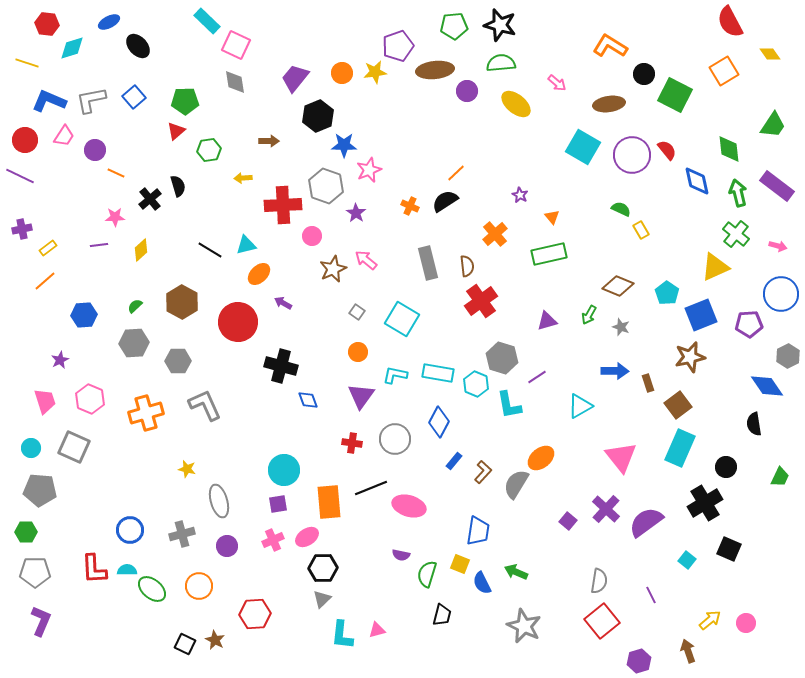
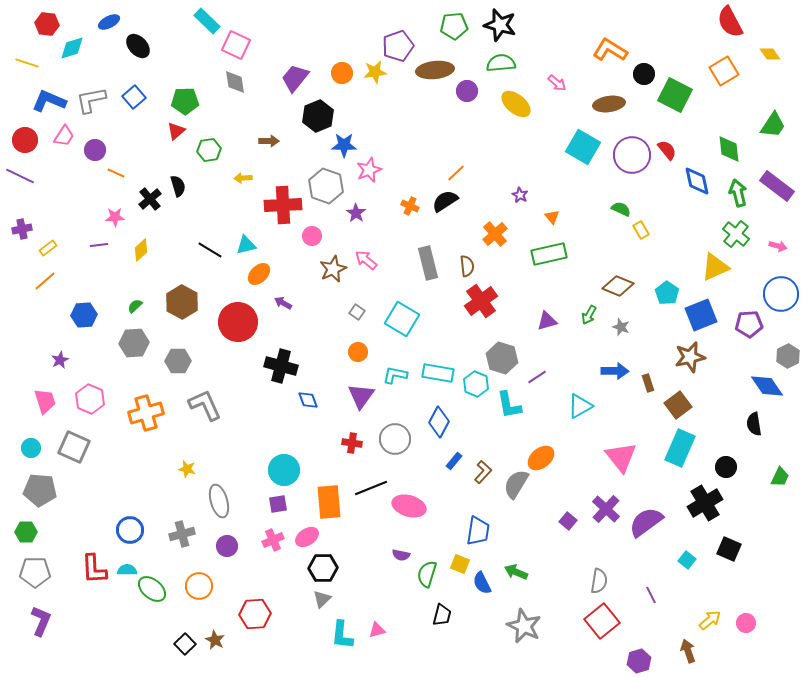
orange L-shape at (610, 46): moved 4 px down
black square at (185, 644): rotated 20 degrees clockwise
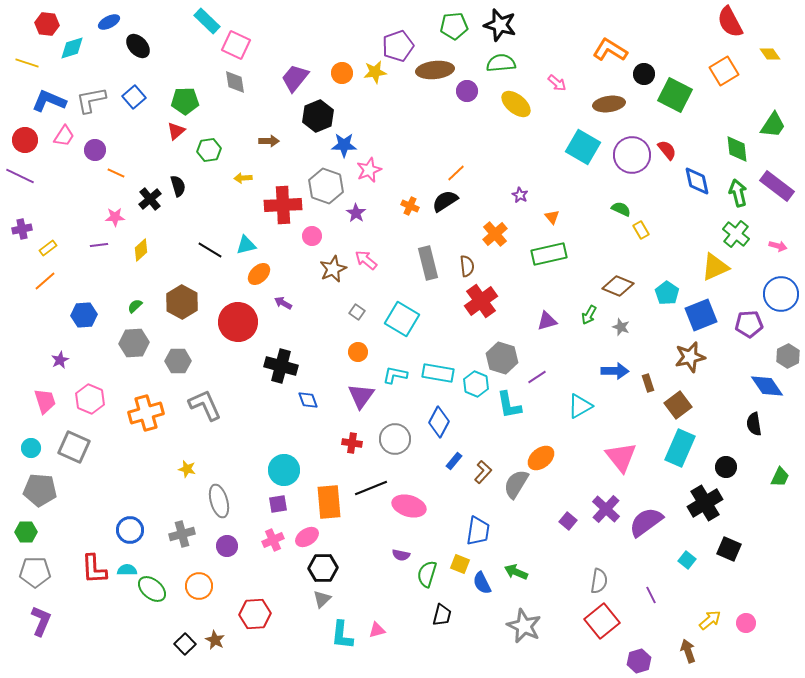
green diamond at (729, 149): moved 8 px right
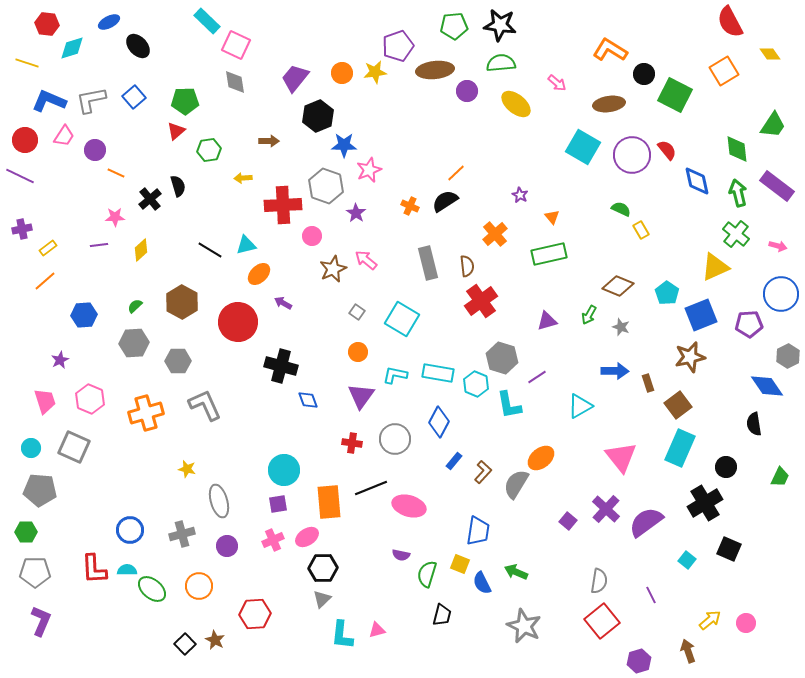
black star at (500, 25): rotated 8 degrees counterclockwise
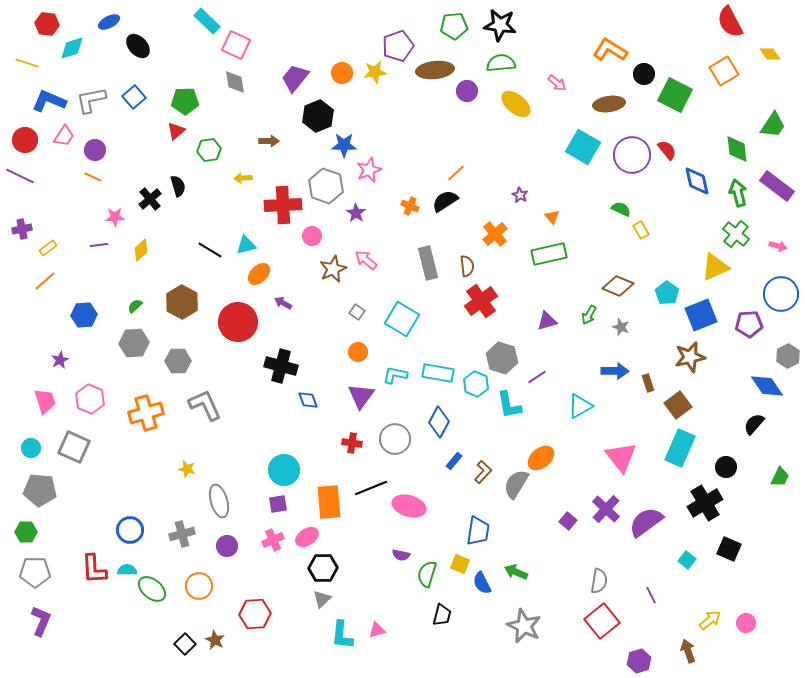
orange line at (116, 173): moved 23 px left, 4 px down
black semicircle at (754, 424): rotated 50 degrees clockwise
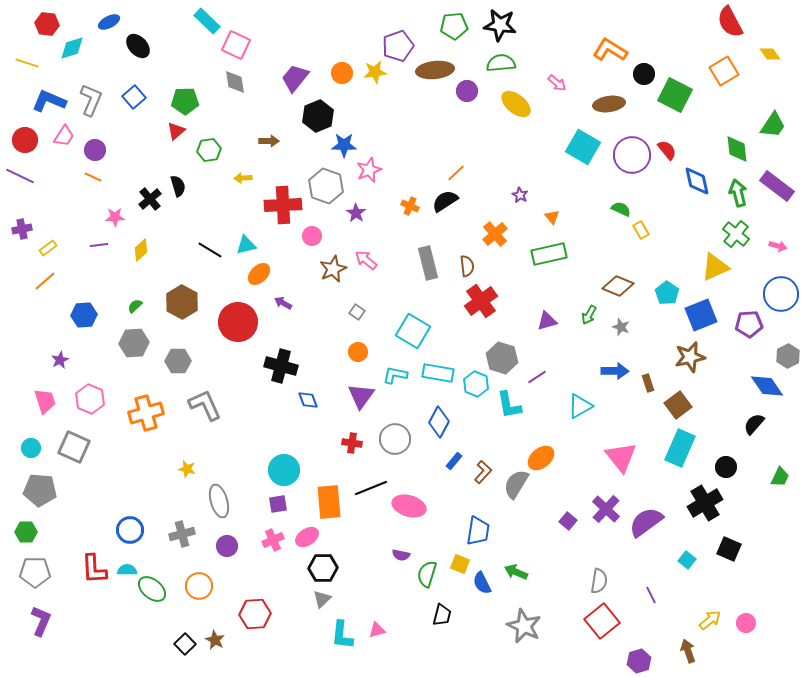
gray L-shape at (91, 100): rotated 124 degrees clockwise
cyan square at (402, 319): moved 11 px right, 12 px down
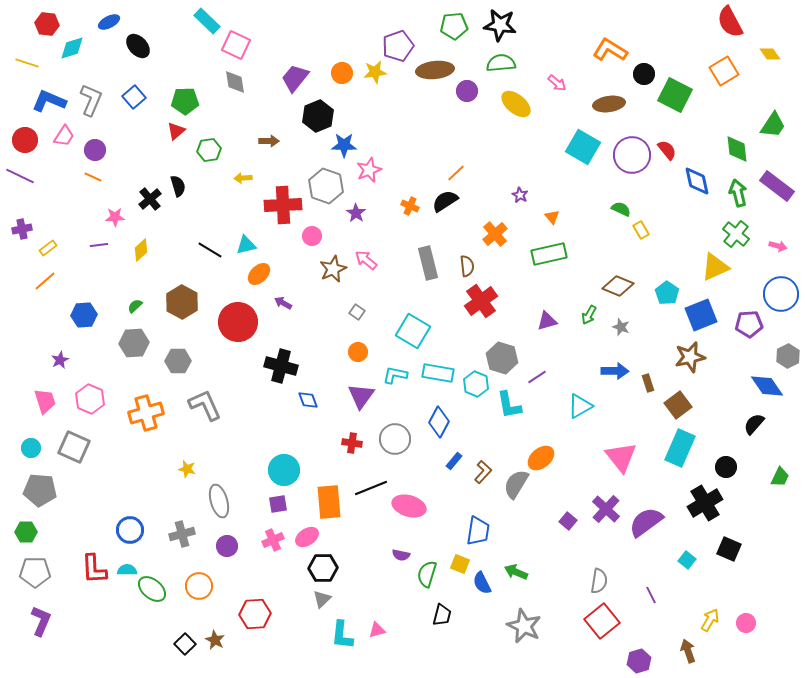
yellow arrow at (710, 620): rotated 20 degrees counterclockwise
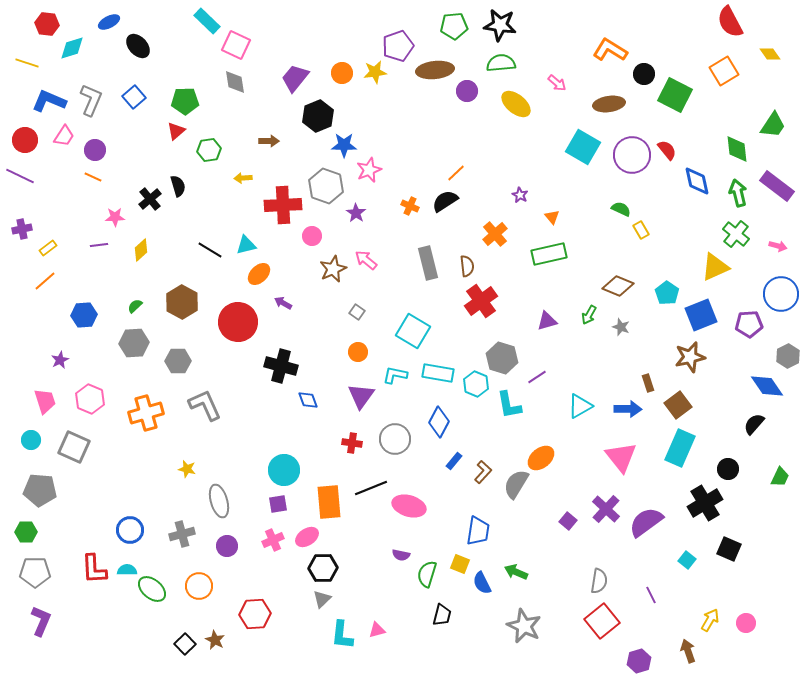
blue arrow at (615, 371): moved 13 px right, 38 px down
cyan circle at (31, 448): moved 8 px up
black circle at (726, 467): moved 2 px right, 2 px down
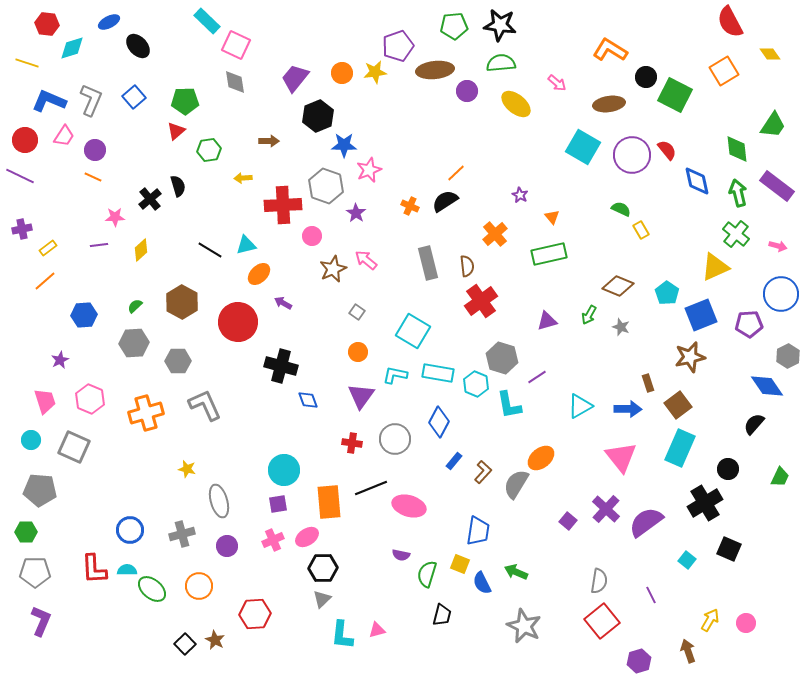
black circle at (644, 74): moved 2 px right, 3 px down
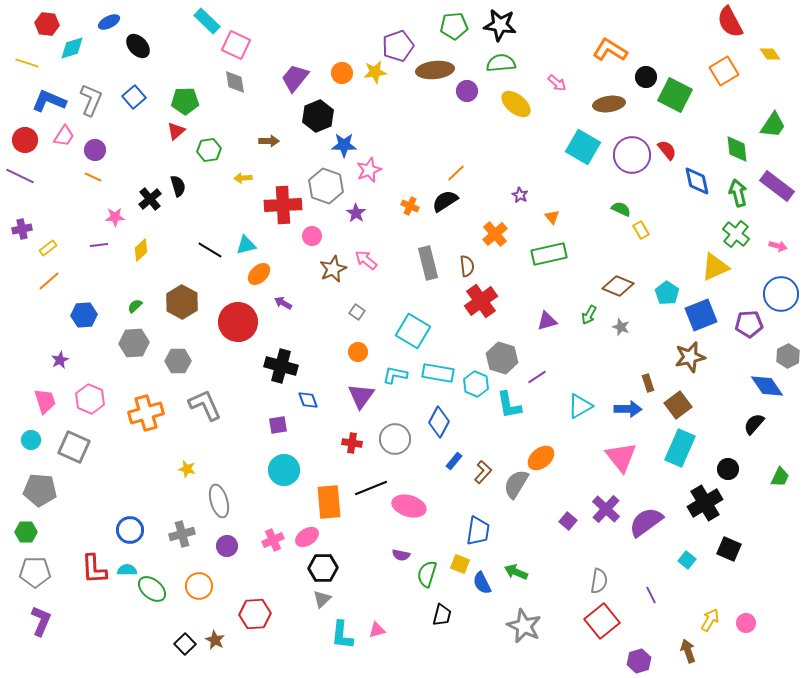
orange line at (45, 281): moved 4 px right
purple square at (278, 504): moved 79 px up
